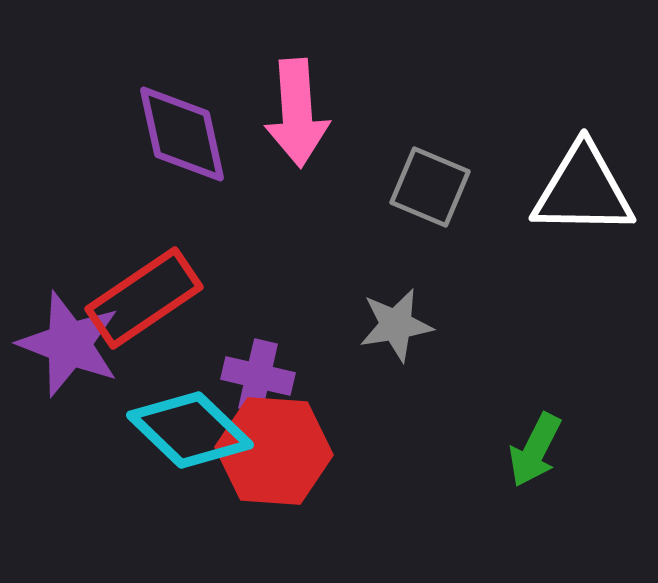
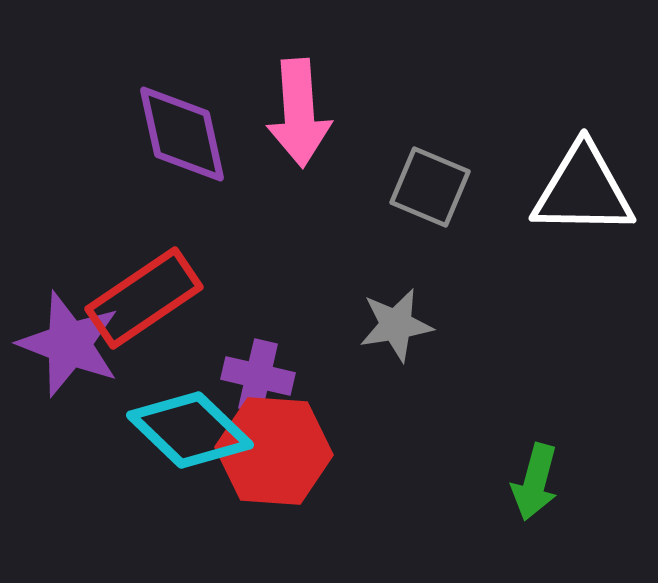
pink arrow: moved 2 px right
green arrow: moved 32 px down; rotated 12 degrees counterclockwise
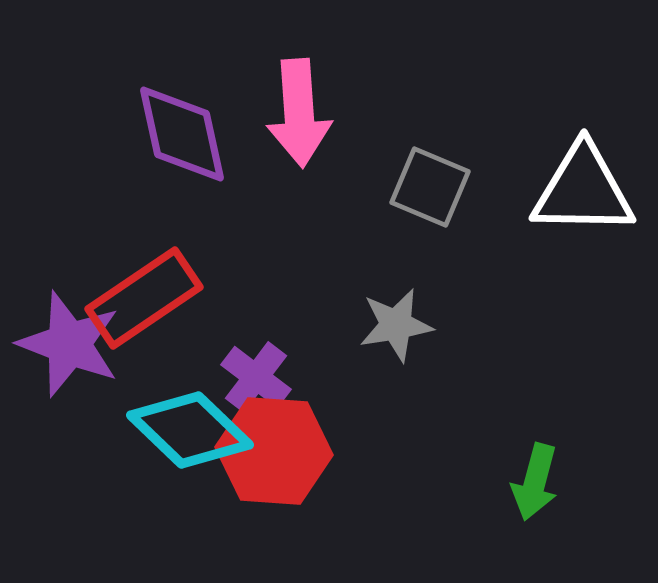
purple cross: moved 2 px left, 1 px down; rotated 24 degrees clockwise
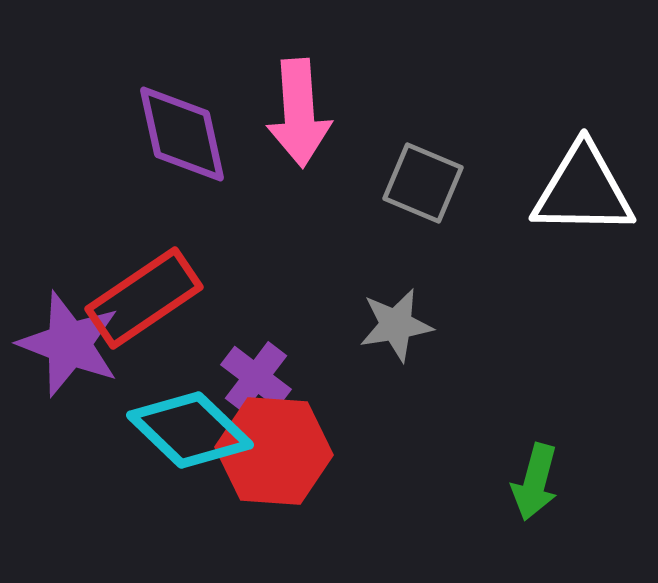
gray square: moved 7 px left, 4 px up
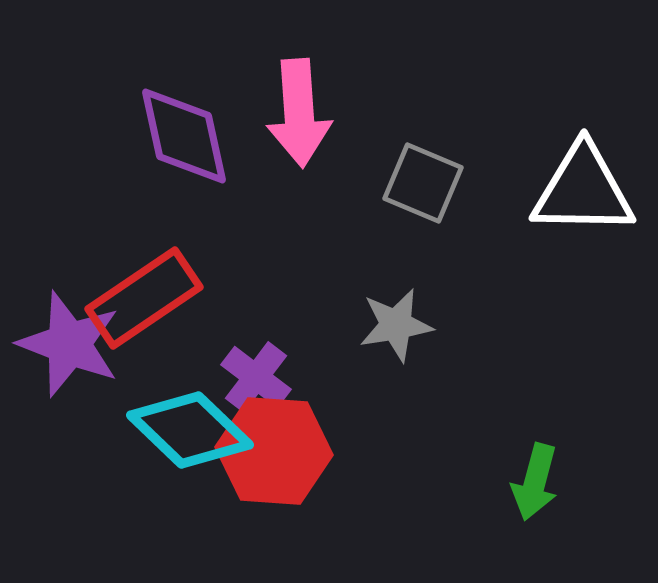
purple diamond: moved 2 px right, 2 px down
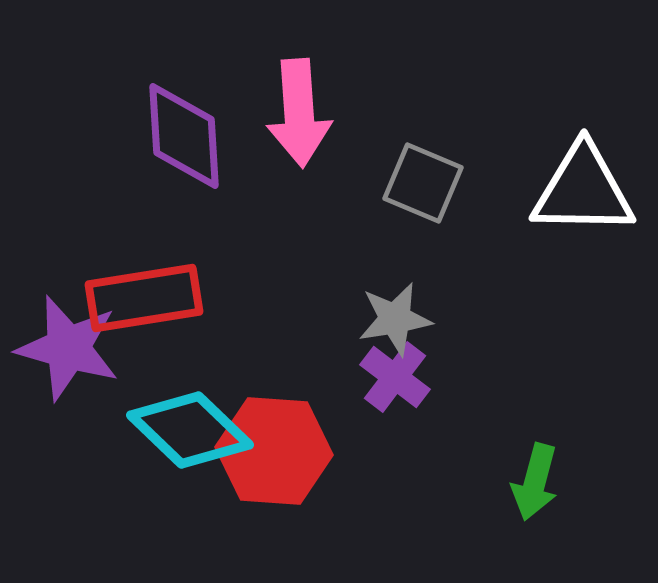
purple diamond: rotated 9 degrees clockwise
red rectangle: rotated 25 degrees clockwise
gray star: moved 1 px left, 6 px up
purple star: moved 1 px left, 4 px down; rotated 5 degrees counterclockwise
purple cross: moved 139 px right
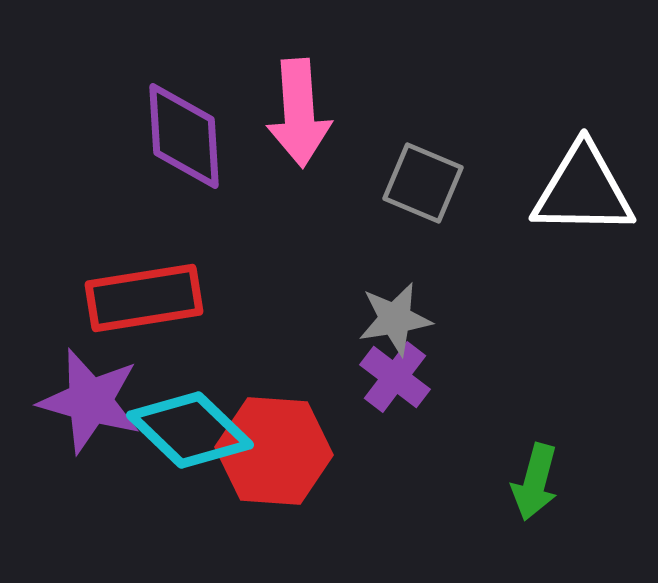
purple star: moved 22 px right, 53 px down
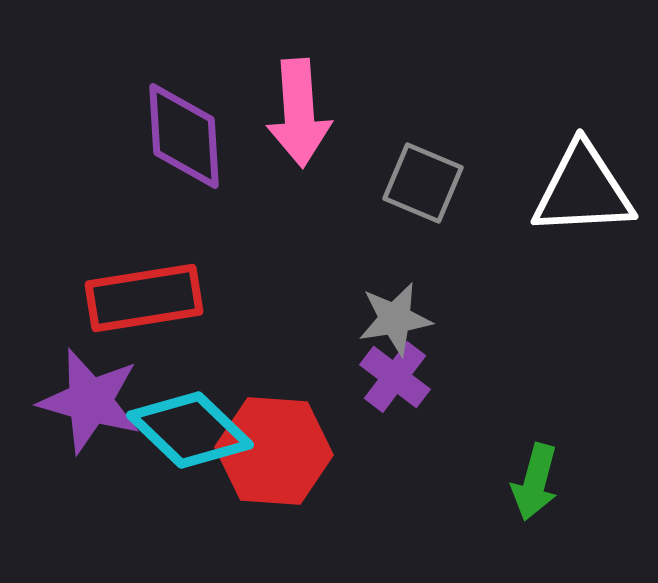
white triangle: rotated 4 degrees counterclockwise
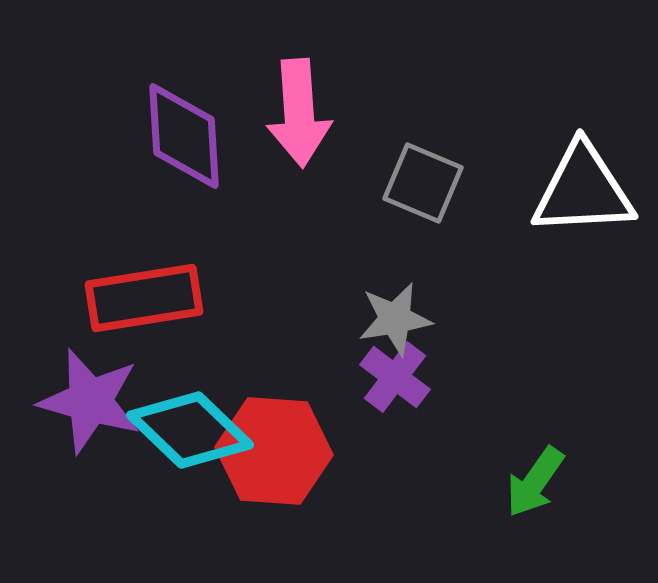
green arrow: rotated 20 degrees clockwise
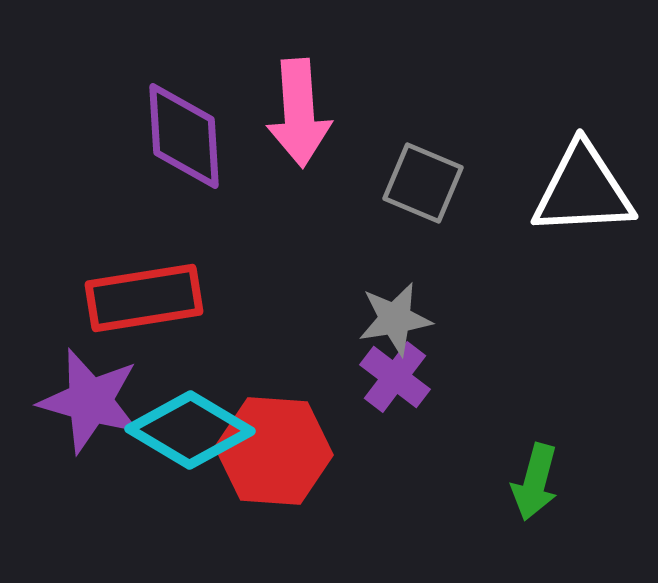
cyan diamond: rotated 13 degrees counterclockwise
green arrow: rotated 20 degrees counterclockwise
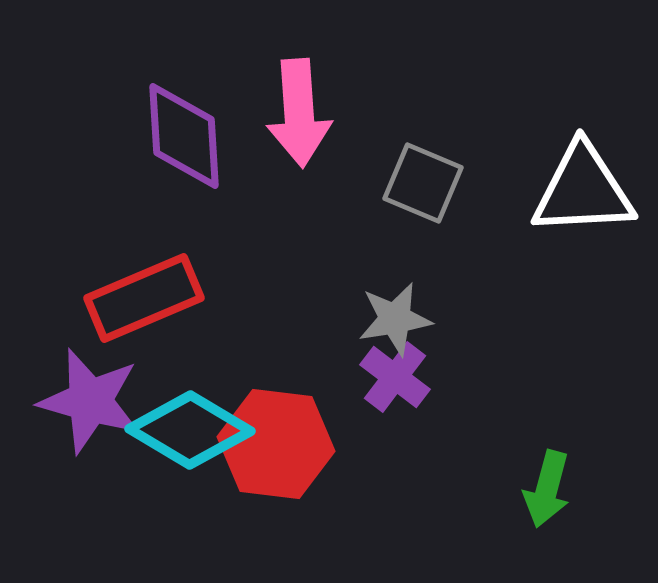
red rectangle: rotated 14 degrees counterclockwise
red hexagon: moved 2 px right, 7 px up; rotated 3 degrees clockwise
green arrow: moved 12 px right, 7 px down
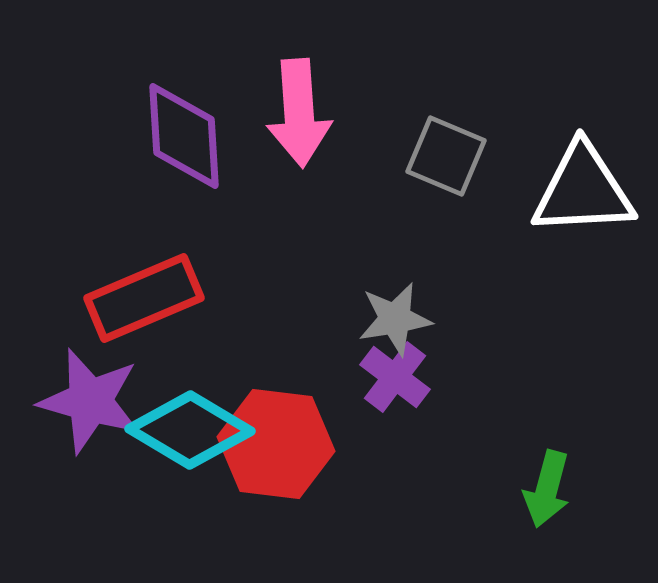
gray square: moved 23 px right, 27 px up
